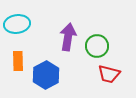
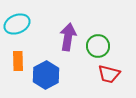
cyan ellipse: rotated 15 degrees counterclockwise
green circle: moved 1 px right
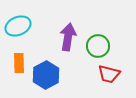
cyan ellipse: moved 1 px right, 2 px down
orange rectangle: moved 1 px right, 2 px down
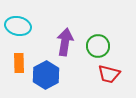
cyan ellipse: rotated 35 degrees clockwise
purple arrow: moved 3 px left, 5 px down
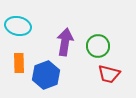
blue hexagon: rotated 8 degrees clockwise
